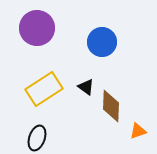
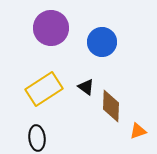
purple circle: moved 14 px right
black ellipse: rotated 25 degrees counterclockwise
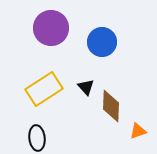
black triangle: rotated 12 degrees clockwise
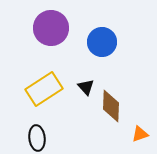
orange triangle: moved 2 px right, 3 px down
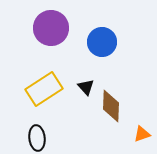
orange triangle: moved 2 px right
